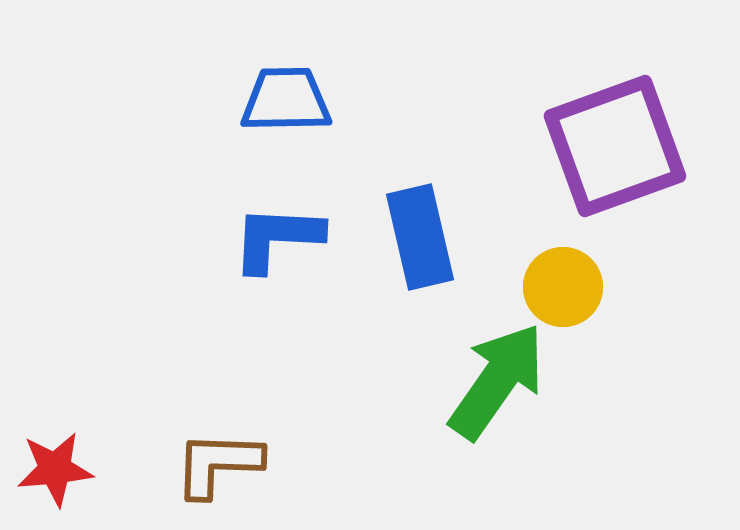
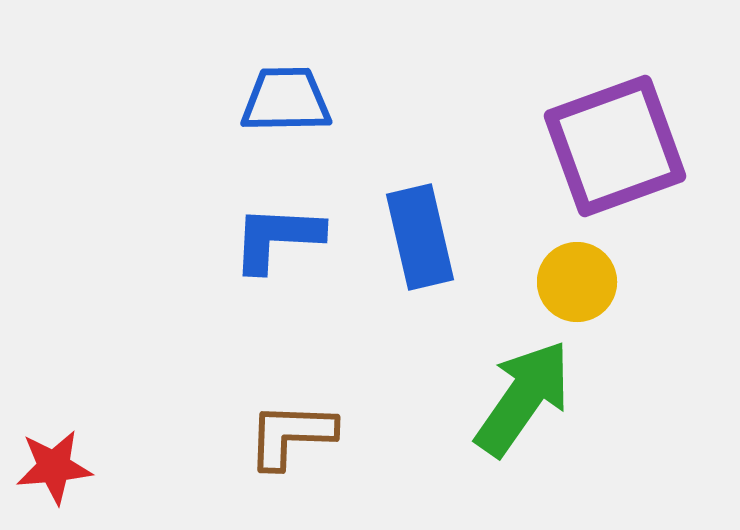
yellow circle: moved 14 px right, 5 px up
green arrow: moved 26 px right, 17 px down
brown L-shape: moved 73 px right, 29 px up
red star: moved 1 px left, 2 px up
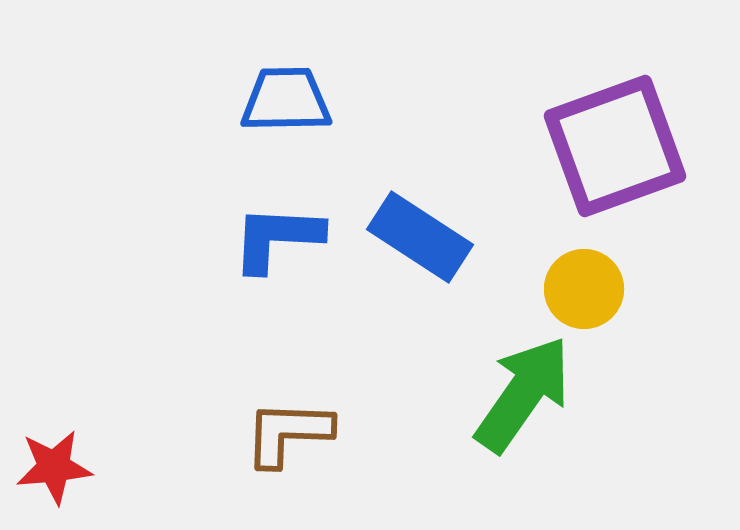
blue rectangle: rotated 44 degrees counterclockwise
yellow circle: moved 7 px right, 7 px down
green arrow: moved 4 px up
brown L-shape: moved 3 px left, 2 px up
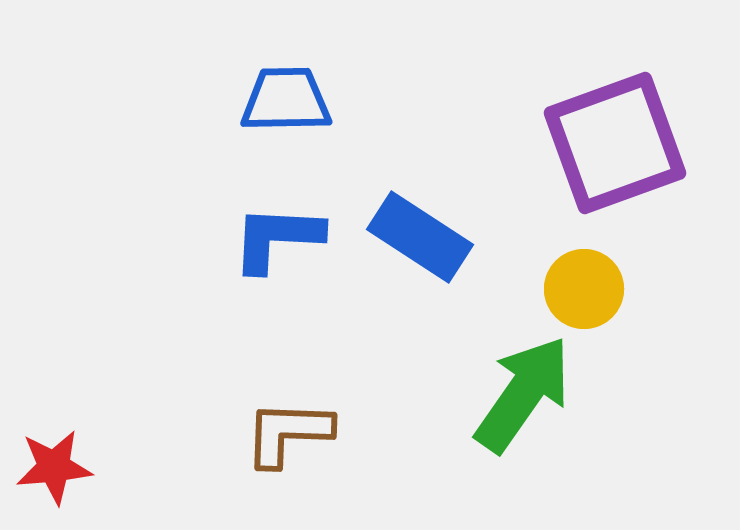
purple square: moved 3 px up
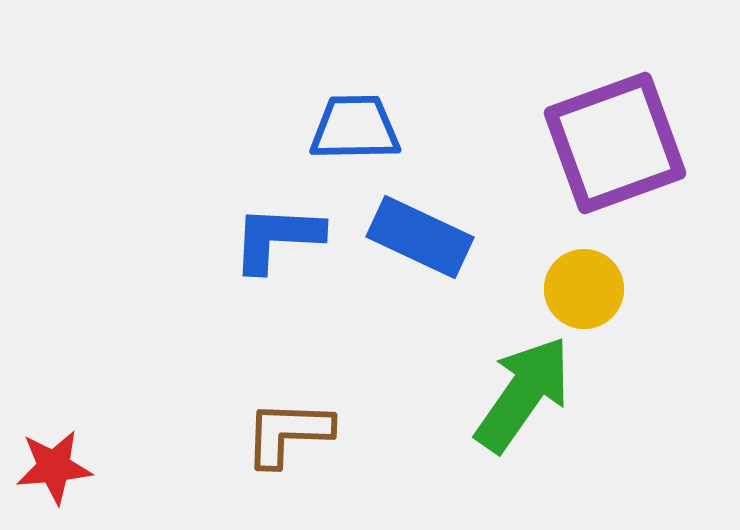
blue trapezoid: moved 69 px right, 28 px down
blue rectangle: rotated 8 degrees counterclockwise
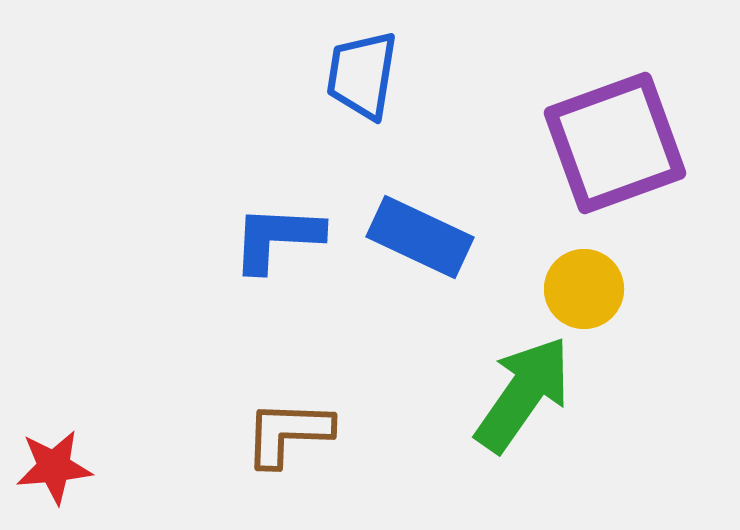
blue trapezoid: moved 7 px right, 53 px up; rotated 80 degrees counterclockwise
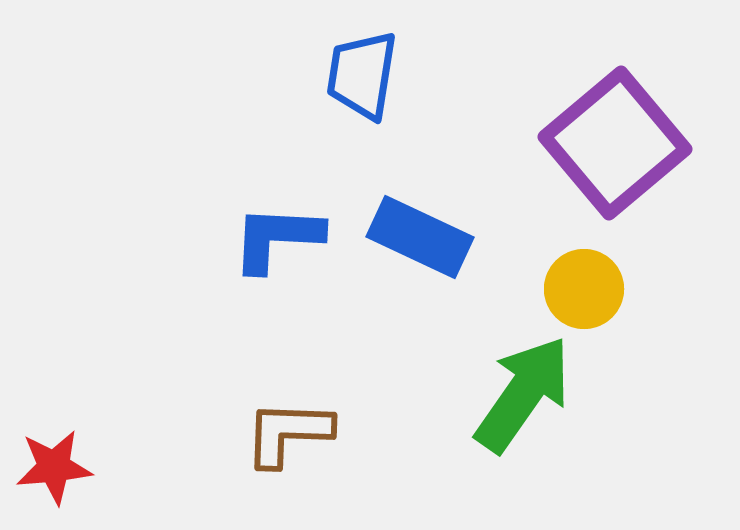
purple square: rotated 20 degrees counterclockwise
